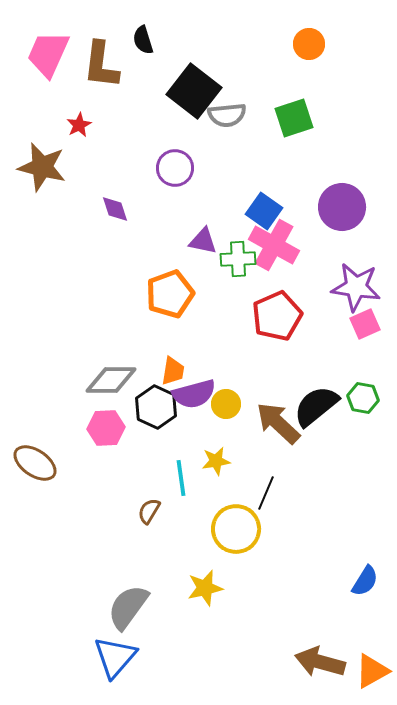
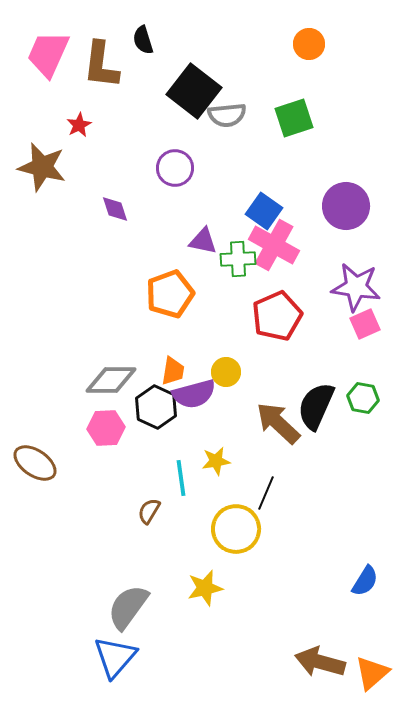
purple circle at (342, 207): moved 4 px right, 1 px up
yellow circle at (226, 404): moved 32 px up
black semicircle at (316, 406): rotated 27 degrees counterclockwise
orange triangle at (372, 671): moved 2 px down; rotated 12 degrees counterclockwise
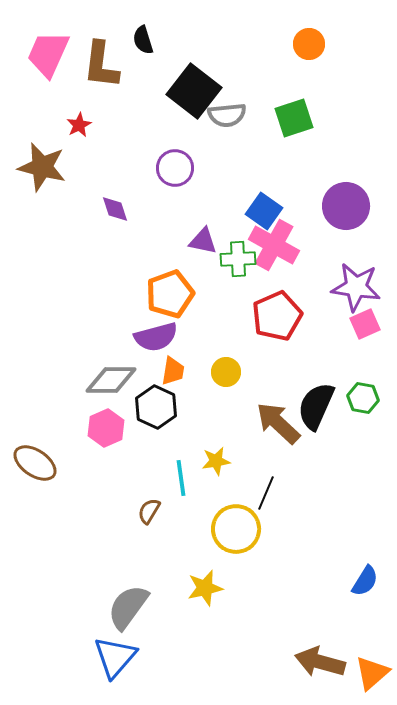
purple semicircle at (194, 394): moved 38 px left, 57 px up
pink hexagon at (106, 428): rotated 21 degrees counterclockwise
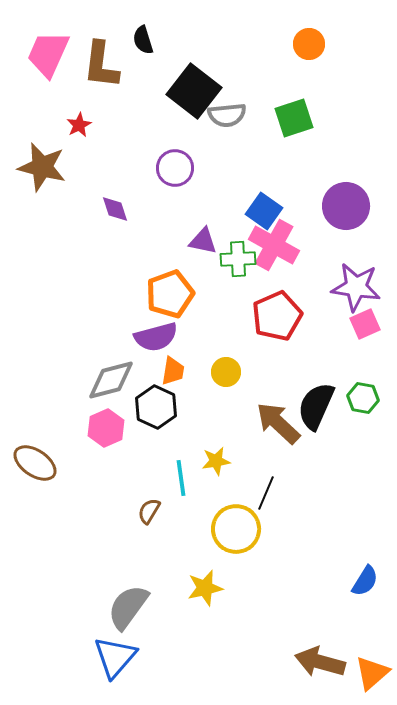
gray diamond at (111, 380): rotated 15 degrees counterclockwise
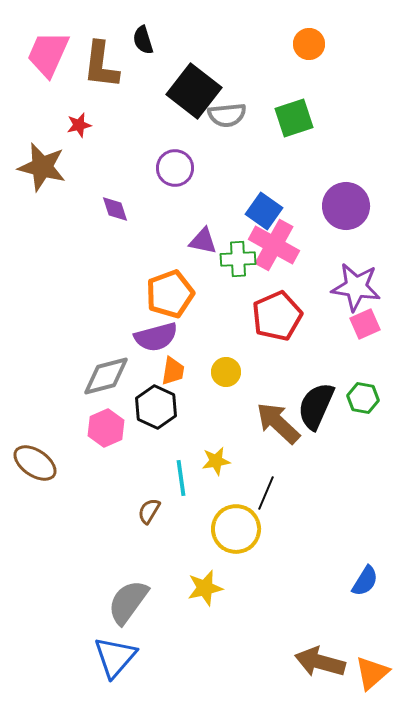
red star at (79, 125): rotated 15 degrees clockwise
gray diamond at (111, 380): moved 5 px left, 4 px up
gray semicircle at (128, 607): moved 5 px up
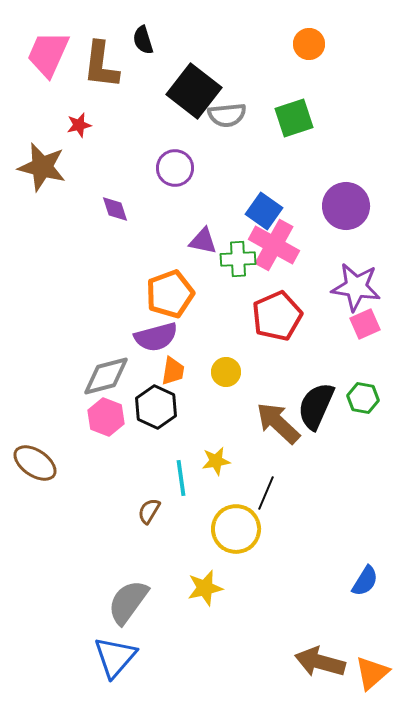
pink hexagon at (106, 428): moved 11 px up; rotated 15 degrees counterclockwise
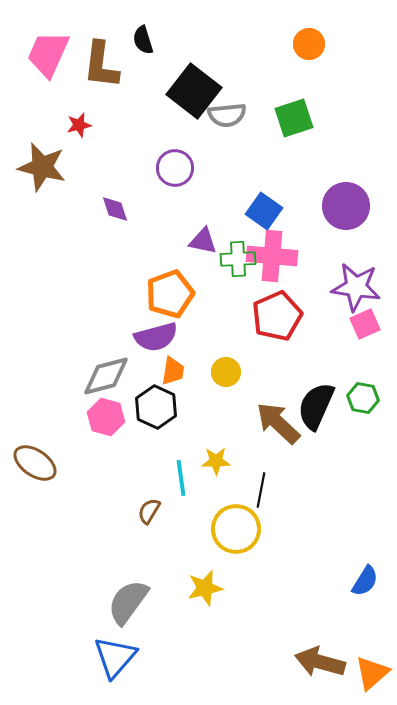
pink cross at (274, 245): moved 2 px left, 11 px down; rotated 24 degrees counterclockwise
pink hexagon at (106, 417): rotated 6 degrees counterclockwise
yellow star at (216, 461): rotated 8 degrees clockwise
black line at (266, 493): moved 5 px left, 3 px up; rotated 12 degrees counterclockwise
